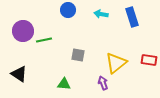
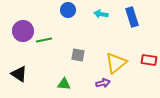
purple arrow: rotated 96 degrees clockwise
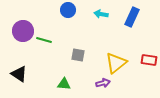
blue rectangle: rotated 42 degrees clockwise
green line: rotated 28 degrees clockwise
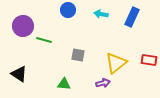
purple circle: moved 5 px up
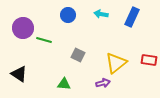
blue circle: moved 5 px down
purple circle: moved 2 px down
gray square: rotated 16 degrees clockwise
